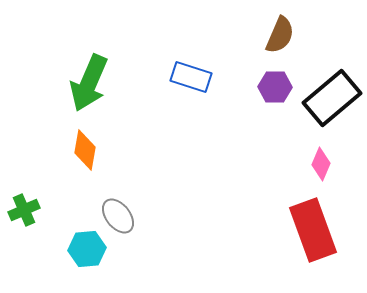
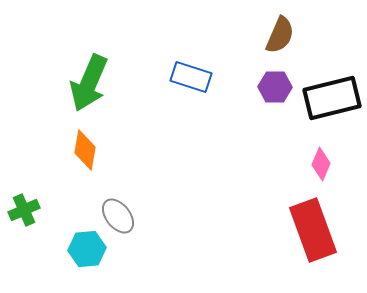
black rectangle: rotated 26 degrees clockwise
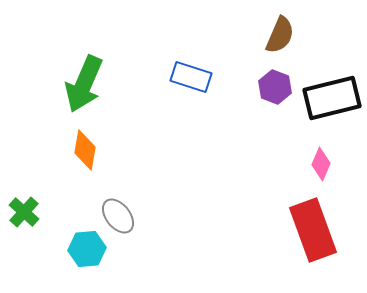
green arrow: moved 5 px left, 1 px down
purple hexagon: rotated 20 degrees clockwise
green cross: moved 2 px down; rotated 24 degrees counterclockwise
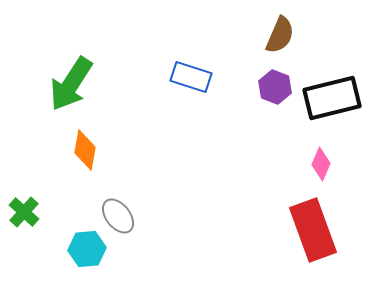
green arrow: moved 13 px left; rotated 10 degrees clockwise
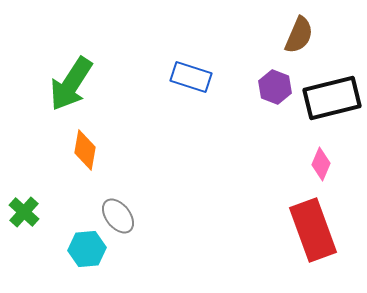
brown semicircle: moved 19 px right
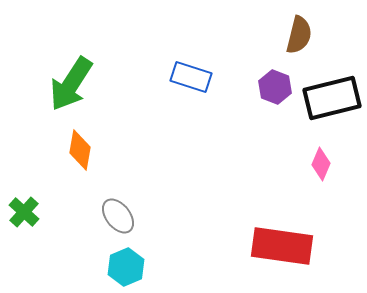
brown semicircle: rotated 9 degrees counterclockwise
orange diamond: moved 5 px left
red rectangle: moved 31 px left, 16 px down; rotated 62 degrees counterclockwise
cyan hexagon: moved 39 px right, 18 px down; rotated 18 degrees counterclockwise
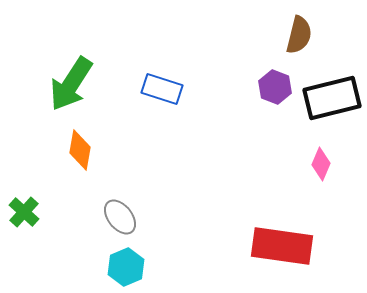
blue rectangle: moved 29 px left, 12 px down
gray ellipse: moved 2 px right, 1 px down
